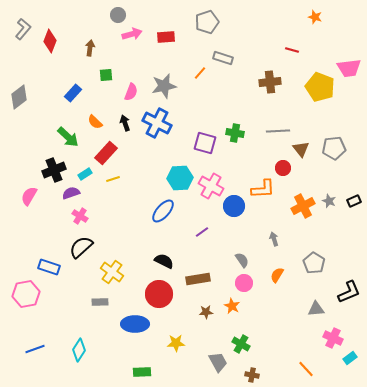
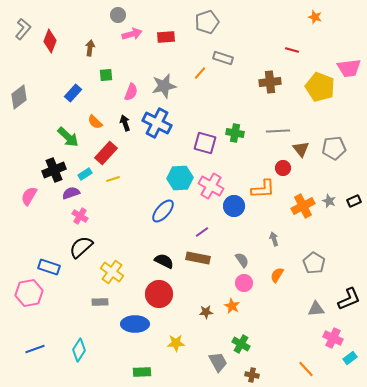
brown rectangle at (198, 279): moved 21 px up; rotated 20 degrees clockwise
black L-shape at (349, 292): moved 7 px down
pink hexagon at (26, 294): moved 3 px right, 1 px up
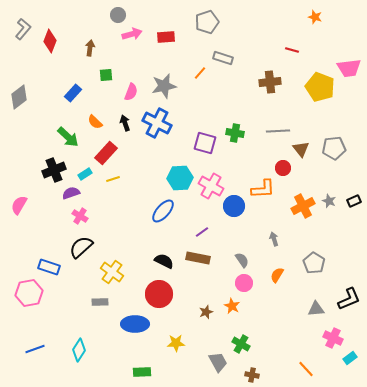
pink semicircle at (29, 196): moved 10 px left, 9 px down
brown star at (206, 312): rotated 16 degrees counterclockwise
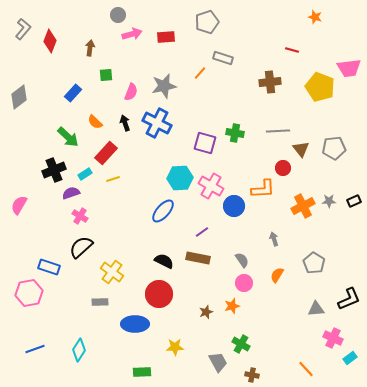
gray star at (329, 201): rotated 24 degrees counterclockwise
orange star at (232, 306): rotated 28 degrees clockwise
yellow star at (176, 343): moved 1 px left, 4 px down
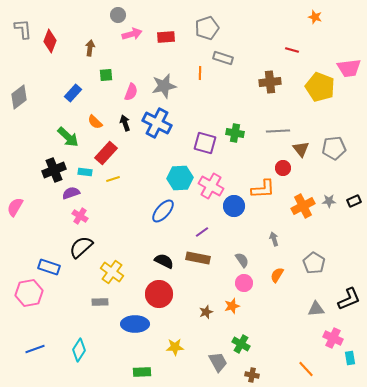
gray pentagon at (207, 22): moved 6 px down
gray L-shape at (23, 29): rotated 45 degrees counterclockwise
orange line at (200, 73): rotated 40 degrees counterclockwise
cyan rectangle at (85, 174): moved 2 px up; rotated 40 degrees clockwise
pink semicircle at (19, 205): moved 4 px left, 2 px down
cyan rectangle at (350, 358): rotated 64 degrees counterclockwise
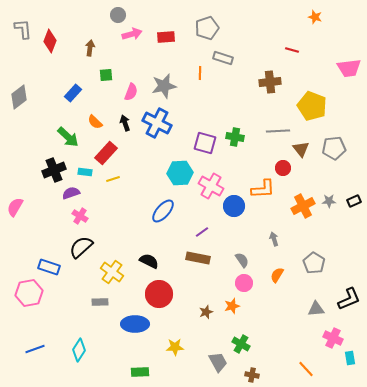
yellow pentagon at (320, 87): moved 8 px left, 19 px down
green cross at (235, 133): moved 4 px down
cyan hexagon at (180, 178): moved 5 px up
black semicircle at (164, 261): moved 15 px left
green rectangle at (142, 372): moved 2 px left
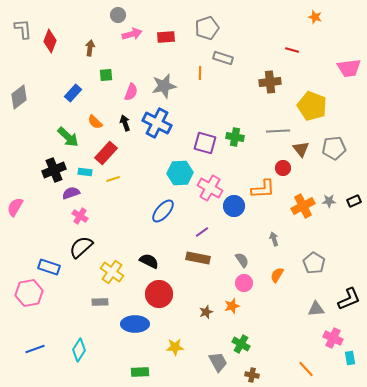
pink cross at (211, 186): moved 1 px left, 2 px down
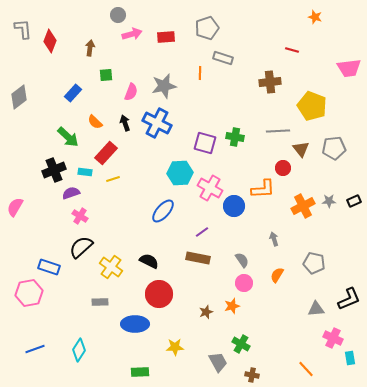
gray pentagon at (314, 263): rotated 20 degrees counterclockwise
yellow cross at (112, 272): moved 1 px left, 5 px up
